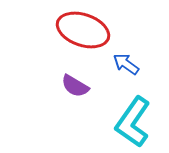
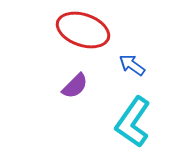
blue arrow: moved 6 px right, 1 px down
purple semicircle: rotated 76 degrees counterclockwise
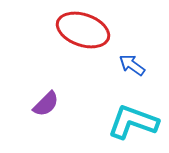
purple semicircle: moved 29 px left, 18 px down
cyan L-shape: rotated 75 degrees clockwise
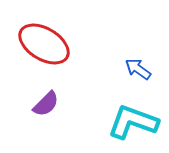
red ellipse: moved 39 px left, 14 px down; rotated 12 degrees clockwise
blue arrow: moved 6 px right, 4 px down
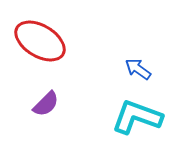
red ellipse: moved 4 px left, 3 px up
cyan L-shape: moved 4 px right, 5 px up
